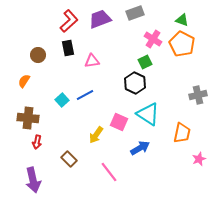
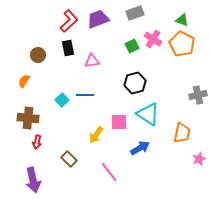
purple trapezoid: moved 2 px left
green square: moved 13 px left, 16 px up
black hexagon: rotated 20 degrees clockwise
blue line: rotated 30 degrees clockwise
pink square: rotated 24 degrees counterclockwise
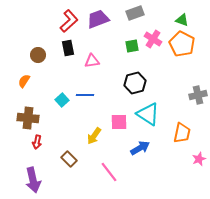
green square: rotated 16 degrees clockwise
yellow arrow: moved 2 px left, 1 px down
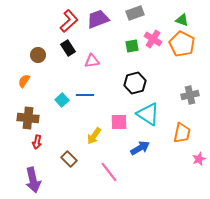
black rectangle: rotated 21 degrees counterclockwise
gray cross: moved 8 px left
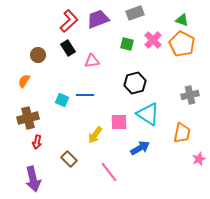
pink cross: moved 1 px down; rotated 12 degrees clockwise
green square: moved 5 px left, 2 px up; rotated 24 degrees clockwise
cyan square: rotated 24 degrees counterclockwise
brown cross: rotated 20 degrees counterclockwise
yellow arrow: moved 1 px right, 1 px up
purple arrow: moved 1 px up
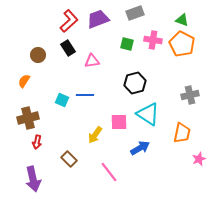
pink cross: rotated 36 degrees counterclockwise
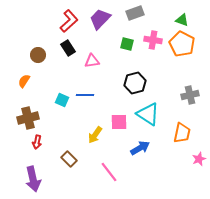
purple trapezoid: moved 2 px right; rotated 25 degrees counterclockwise
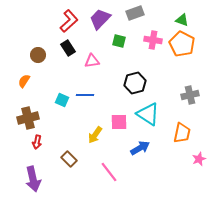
green square: moved 8 px left, 3 px up
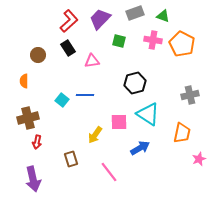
green triangle: moved 19 px left, 4 px up
orange semicircle: rotated 32 degrees counterclockwise
cyan square: rotated 16 degrees clockwise
brown rectangle: moved 2 px right; rotated 28 degrees clockwise
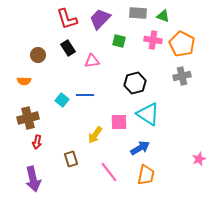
gray rectangle: moved 3 px right; rotated 24 degrees clockwise
red L-shape: moved 2 px left, 2 px up; rotated 115 degrees clockwise
orange semicircle: rotated 88 degrees counterclockwise
gray cross: moved 8 px left, 19 px up
orange trapezoid: moved 36 px left, 42 px down
